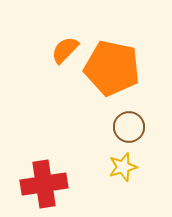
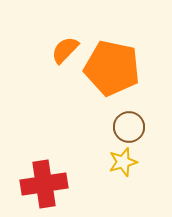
yellow star: moved 5 px up
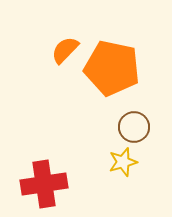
brown circle: moved 5 px right
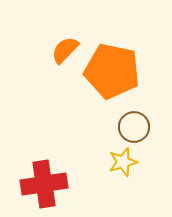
orange pentagon: moved 3 px down
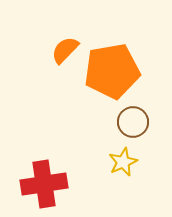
orange pentagon: rotated 22 degrees counterclockwise
brown circle: moved 1 px left, 5 px up
yellow star: rotated 8 degrees counterclockwise
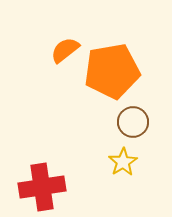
orange semicircle: rotated 8 degrees clockwise
yellow star: rotated 8 degrees counterclockwise
red cross: moved 2 px left, 3 px down
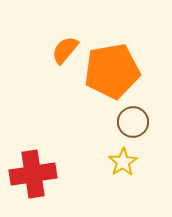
orange semicircle: rotated 12 degrees counterclockwise
red cross: moved 9 px left, 13 px up
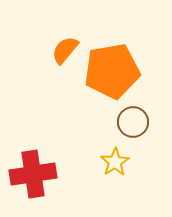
yellow star: moved 8 px left
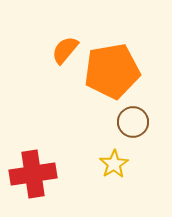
yellow star: moved 1 px left, 2 px down
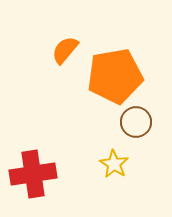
orange pentagon: moved 3 px right, 5 px down
brown circle: moved 3 px right
yellow star: rotated 8 degrees counterclockwise
